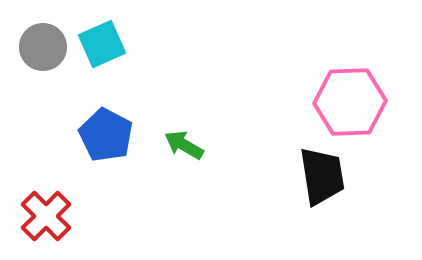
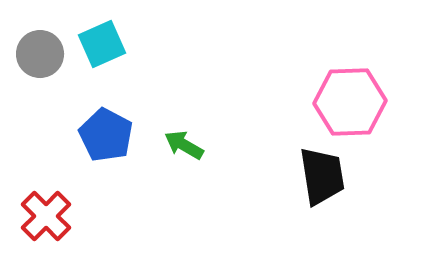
gray circle: moved 3 px left, 7 px down
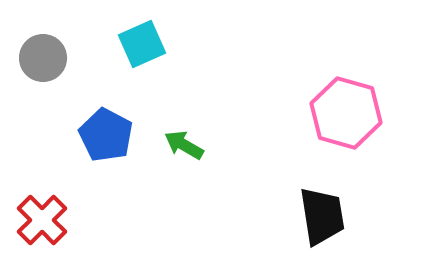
cyan square: moved 40 px right
gray circle: moved 3 px right, 4 px down
pink hexagon: moved 4 px left, 11 px down; rotated 18 degrees clockwise
black trapezoid: moved 40 px down
red cross: moved 4 px left, 4 px down
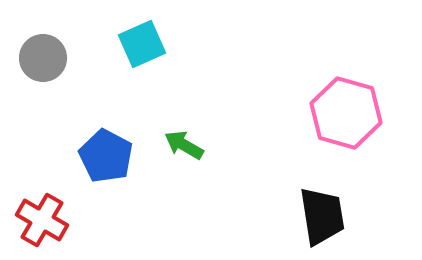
blue pentagon: moved 21 px down
red cross: rotated 15 degrees counterclockwise
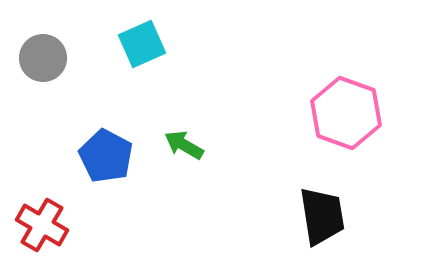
pink hexagon: rotated 4 degrees clockwise
red cross: moved 5 px down
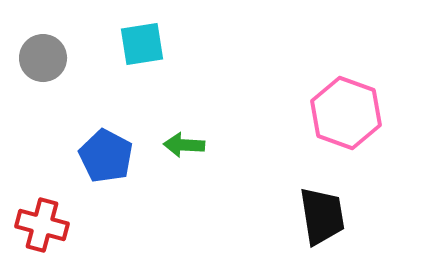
cyan square: rotated 15 degrees clockwise
green arrow: rotated 27 degrees counterclockwise
red cross: rotated 15 degrees counterclockwise
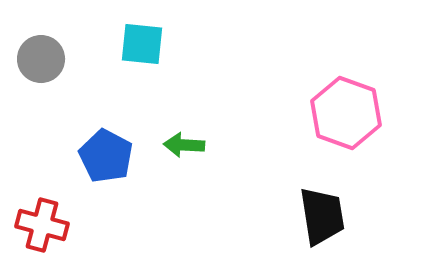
cyan square: rotated 15 degrees clockwise
gray circle: moved 2 px left, 1 px down
